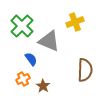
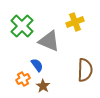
blue semicircle: moved 6 px right, 6 px down
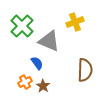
blue semicircle: moved 2 px up
orange cross: moved 2 px right, 3 px down
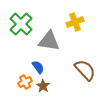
green cross: moved 1 px left, 2 px up
gray triangle: rotated 15 degrees counterclockwise
blue semicircle: moved 1 px right, 4 px down
brown semicircle: rotated 45 degrees counterclockwise
